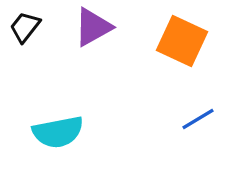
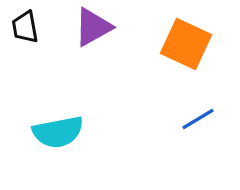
black trapezoid: rotated 48 degrees counterclockwise
orange square: moved 4 px right, 3 px down
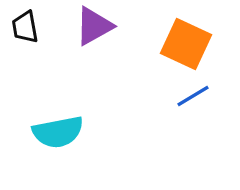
purple triangle: moved 1 px right, 1 px up
blue line: moved 5 px left, 23 px up
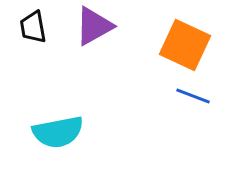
black trapezoid: moved 8 px right
orange square: moved 1 px left, 1 px down
blue line: rotated 52 degrees clockwise
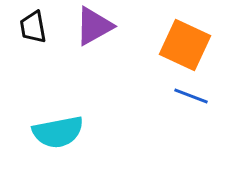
blue line: moved 2 px left
